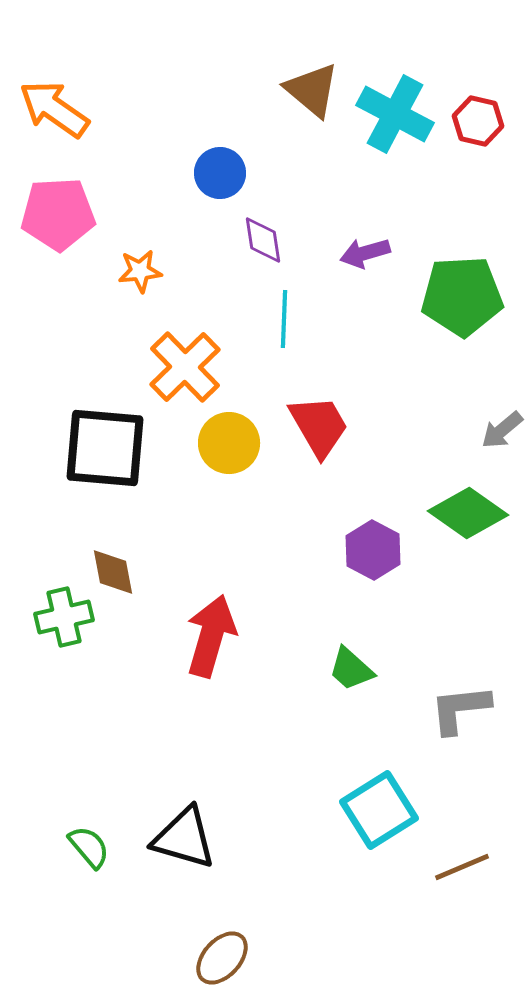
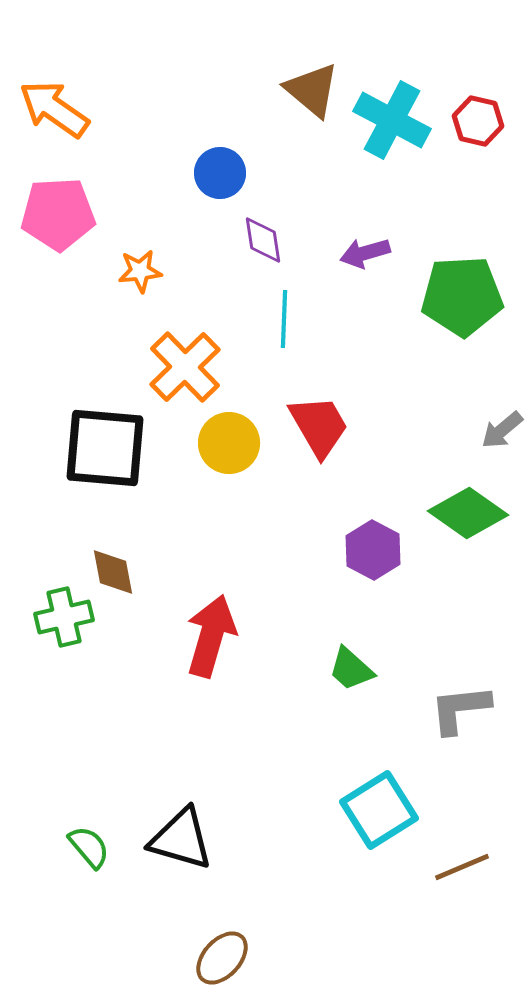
cyan cross: moved 3 px left, 6 px down
black triangle: moved 3 px left, 1 px down
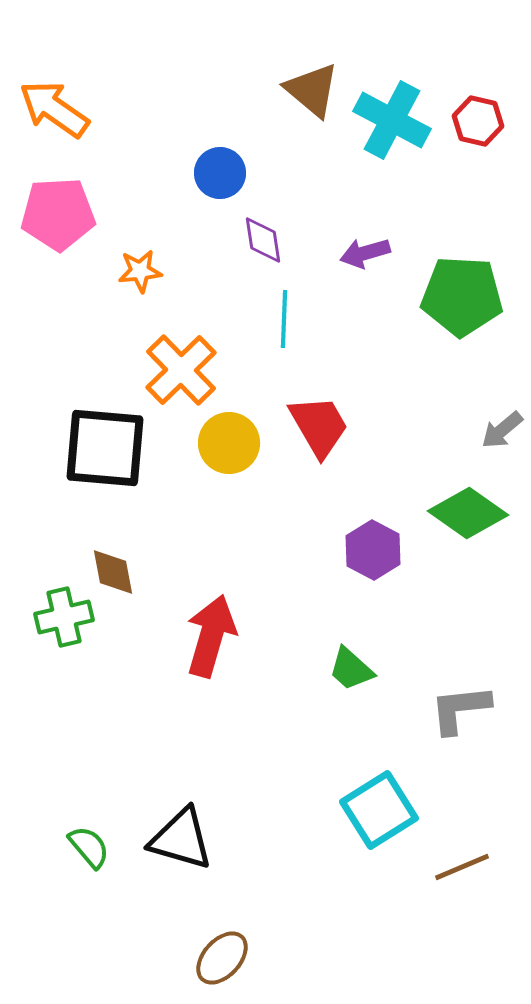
green pentagon: rotated 6 degrees clockwise
orange cross: moved 4 px left, 3 px down
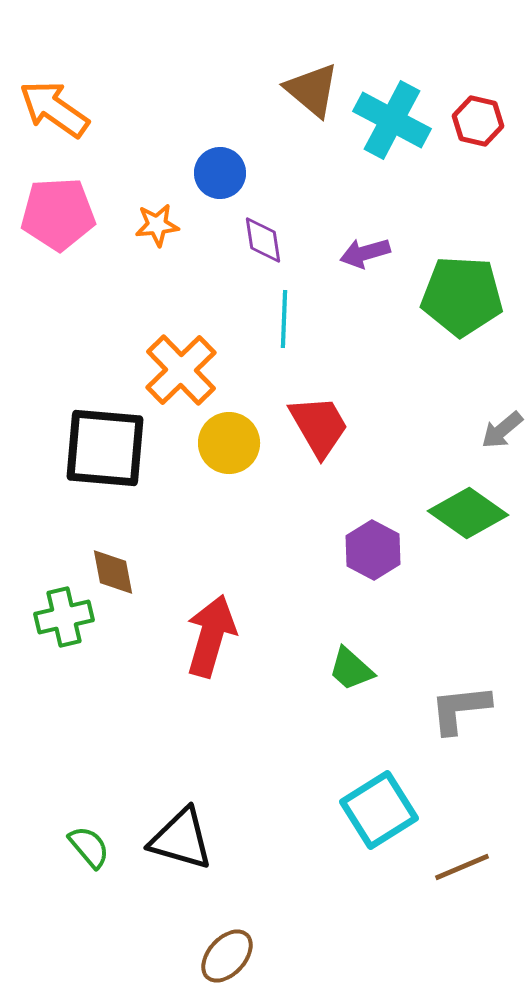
orange star: moved 17 px right, 46 px up
brown ellipse: moved 5 px right, 2 px up
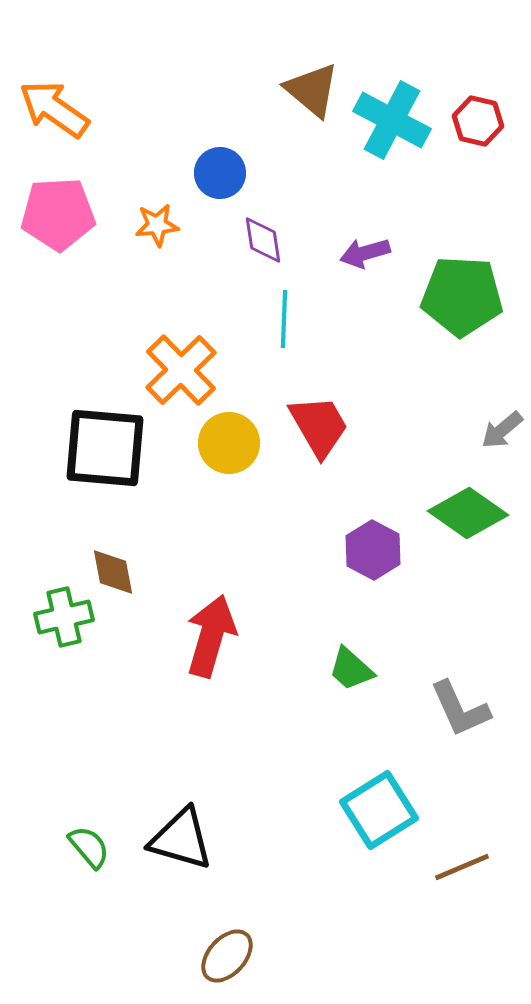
gray L-shape: rotated 108 degrees counterclockwise
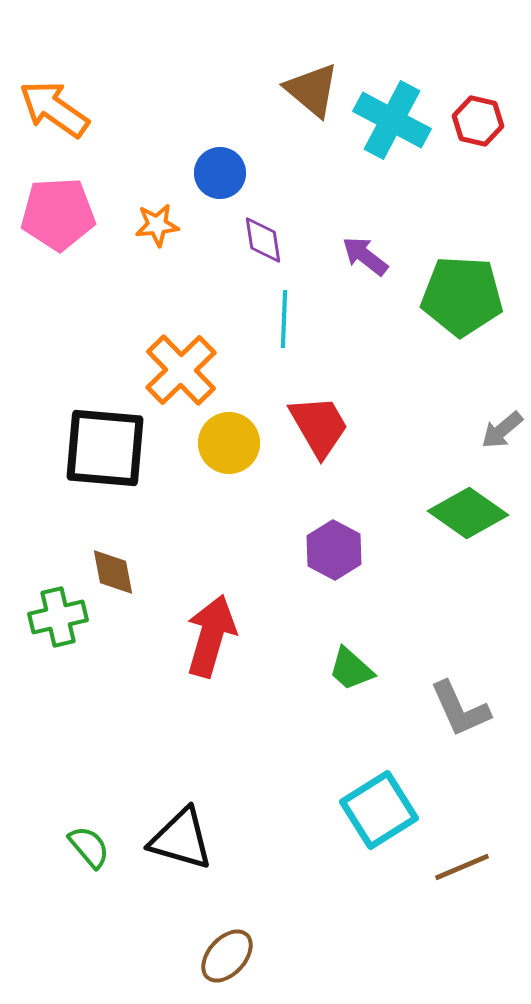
purple arrow: moved 3 px down; rotated 54 degrees clockwise
purple hexagon: moved 39 px left
green cross: moved 6 px left
